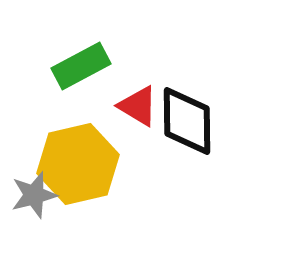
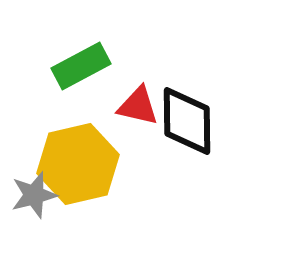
red triangle: rotated 18 degrees counterclockwise
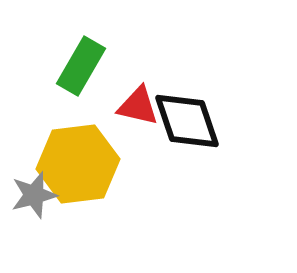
green rectangle: rotated 32 degrees counterclockwise
black diamond: rotated 18 degrees counterclockwise
yellow hexagon: rotated 6 degrees clockwise
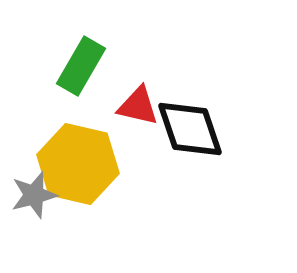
black diamond: moved 3 px right, 8 px down
yellow hexagon: rotated 20 degrees clockwise
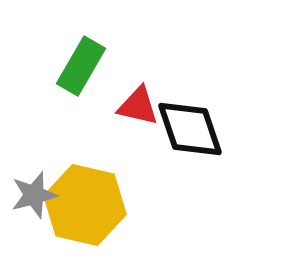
yellow hexagon: moved 7 px right, 41 px down
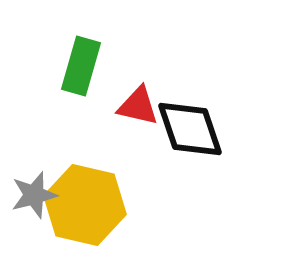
green rectangle: rotated 14 degrees counterclockwise
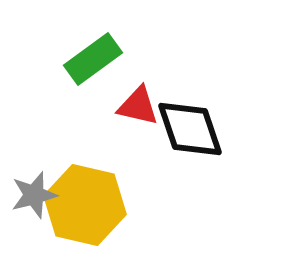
green rectangle: moved 12 px right, 7 px up; rotated 38 degrees clockwise
